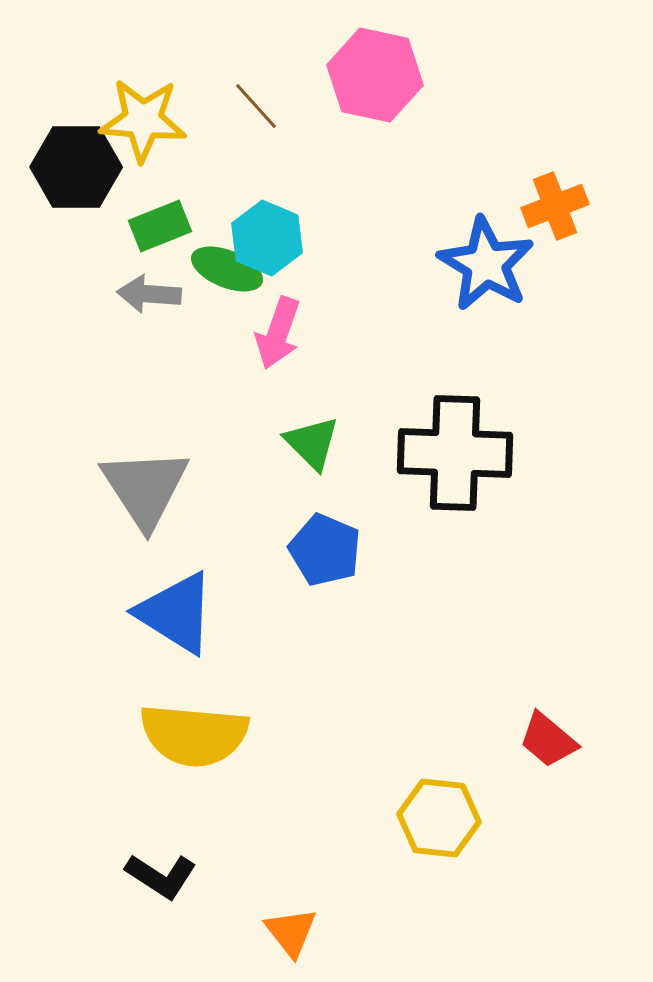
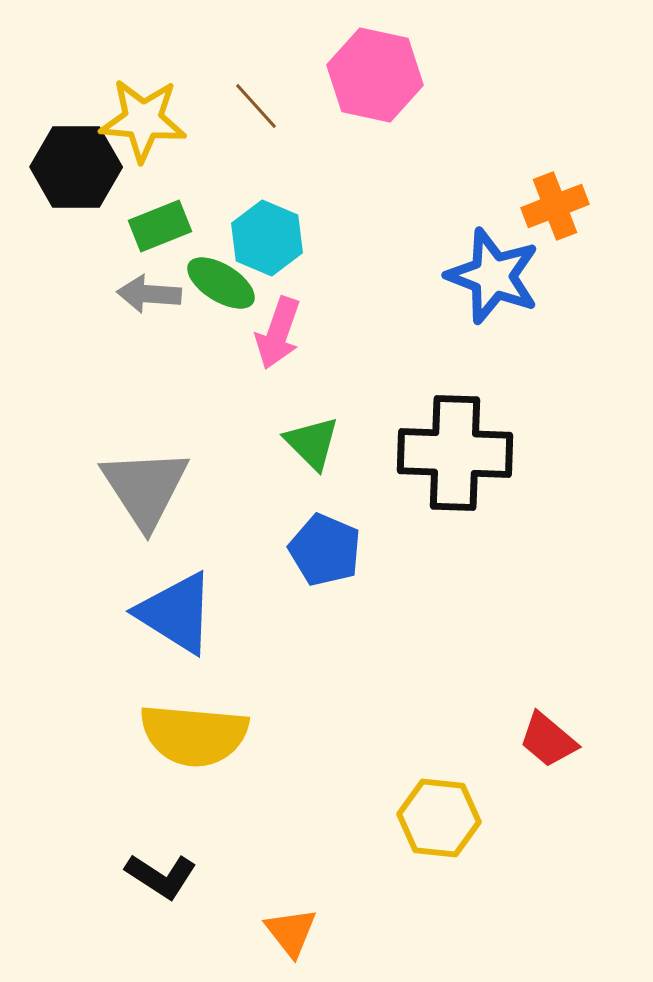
blue star: moved 7 px right, 12 px down; rotated 10 degrees counterclockwise
green ellipse: moved 6 px left, 14 px down; rotated 10 degrees clockwise
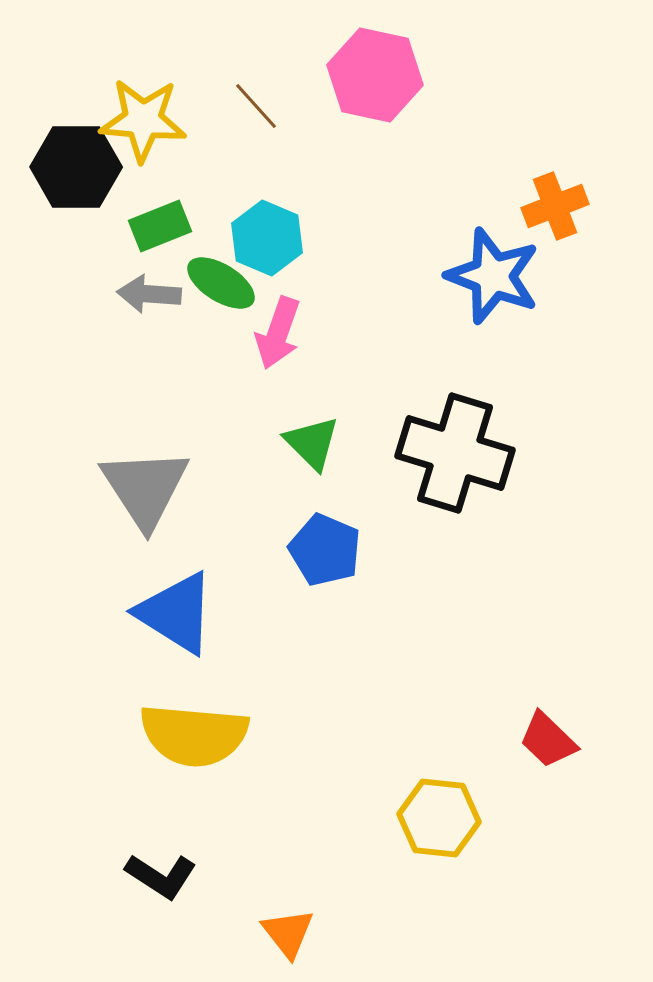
black cross: rotated 15 degrees clockwise
red trapezoid: rotated 4 degrees clockwise
orange triangle: moved 3 px left, 1 px down
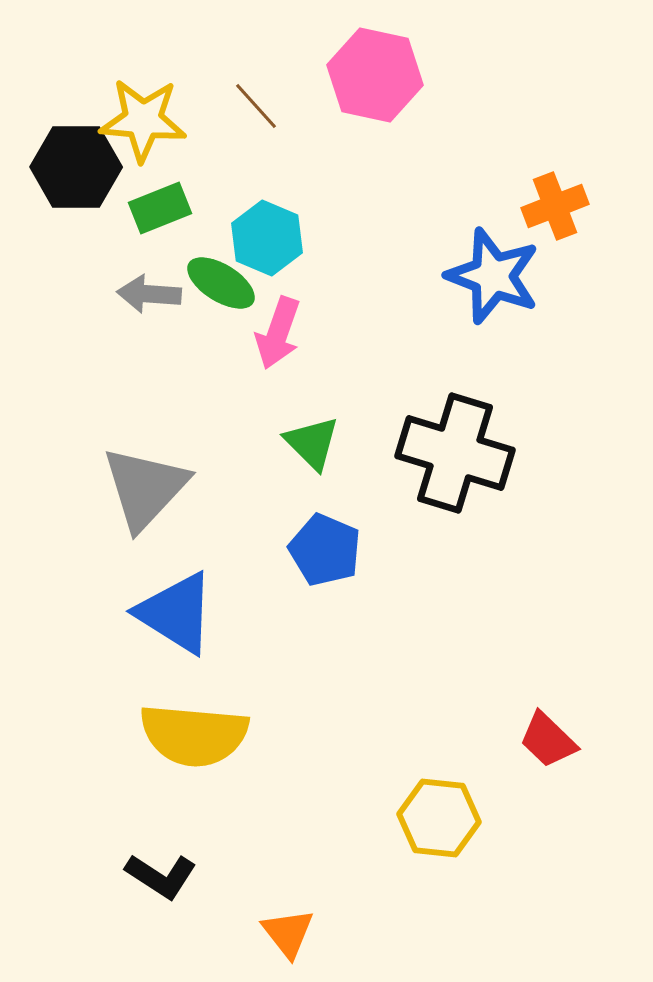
green rectangle: moved 18 px up
gray triangle: rotated 16 degrees clockwise
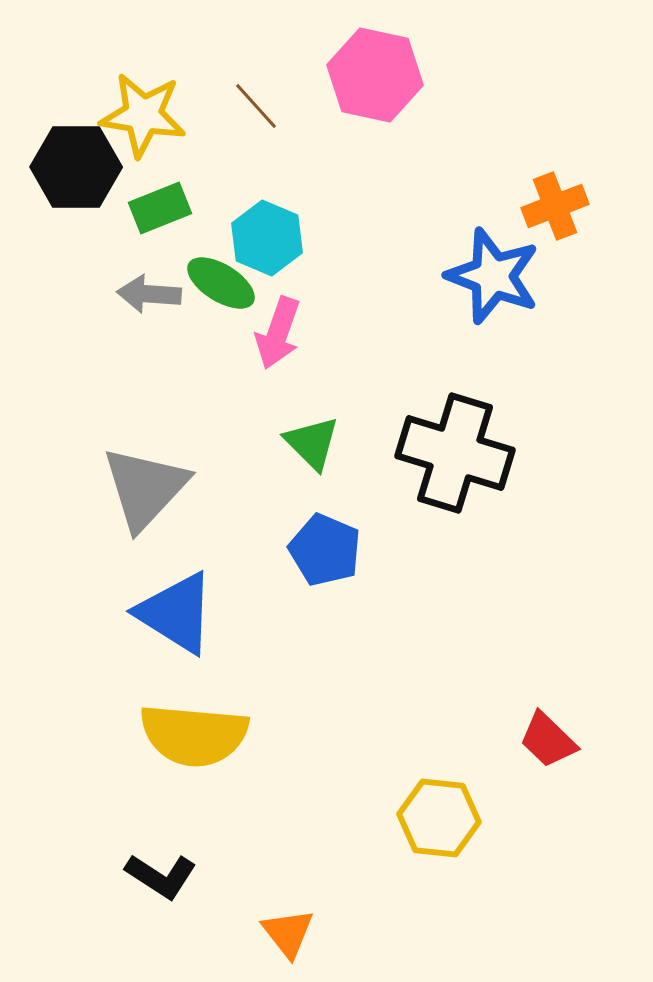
yellow star: moved 5 px up; rotated 4 degrees clockwise
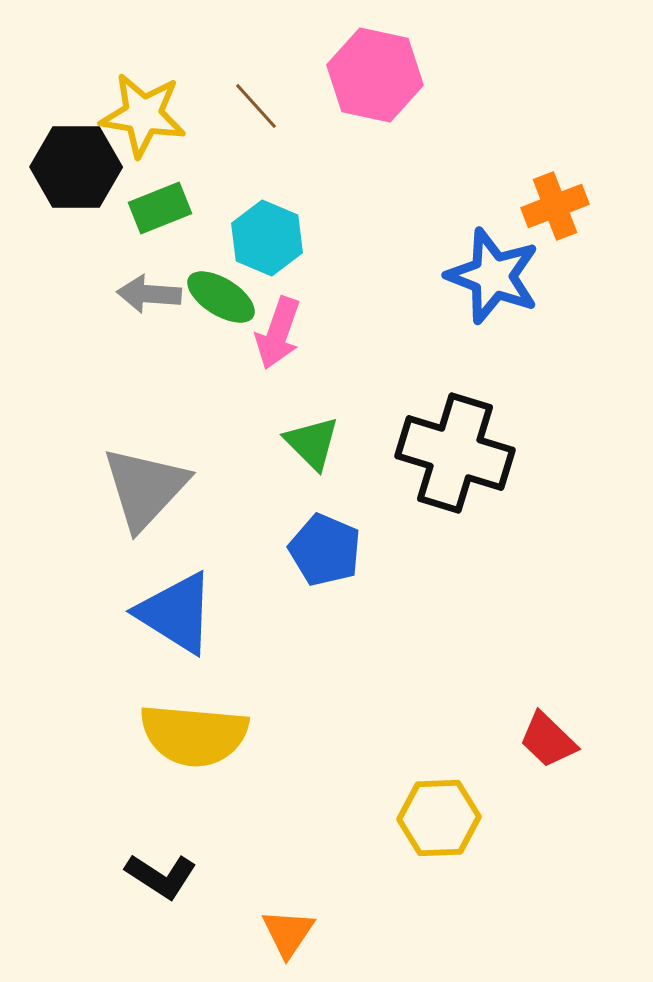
green ellipse: moved 14 px down
yellow hexagon: rotated 8 degrees counterclockwise
orange triangle: rotated 12 degrees clockwise
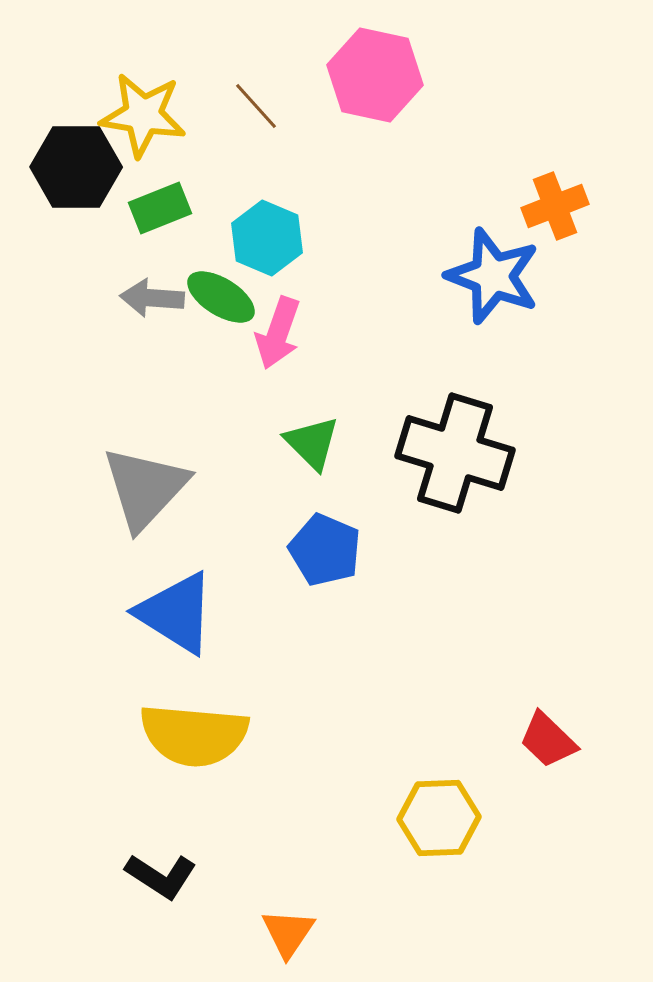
gray arrow: moved 3 px right, 4 px down
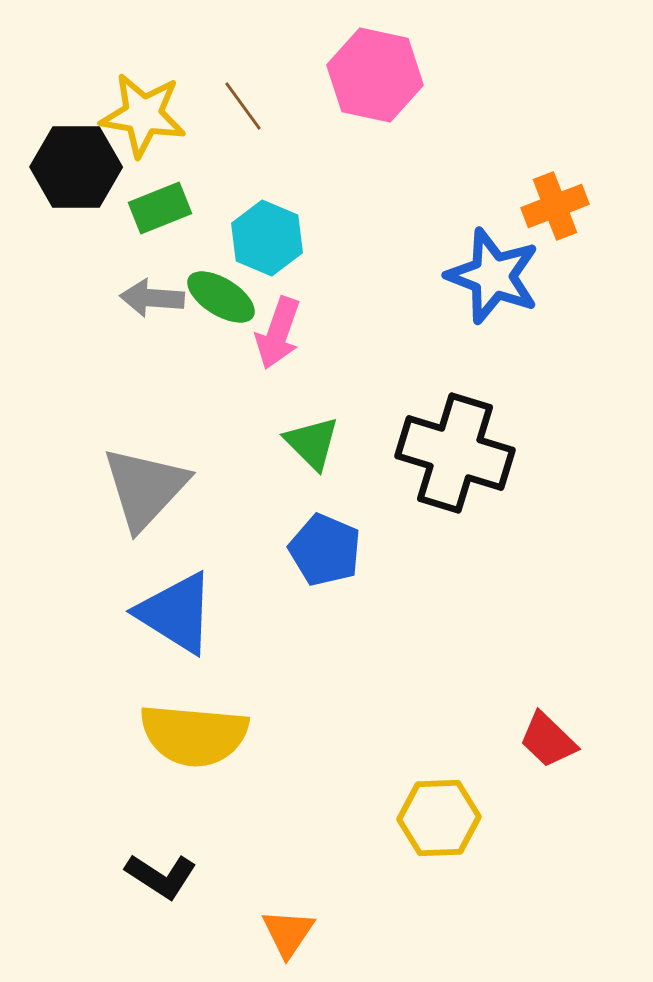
brown line: moved 13 px left; rotated 6 degrees clockwise
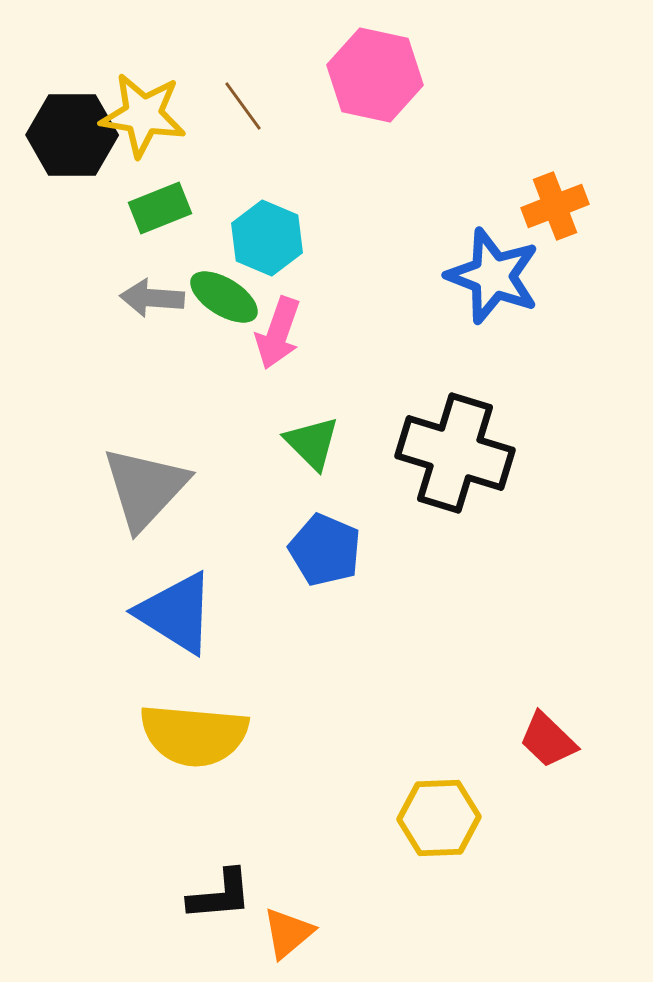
black hexagon: moved 4 px left, 32 px up
green ellipse: moved 3 px right
black L-shape: moved 59 px right, 19 px down; rotated 38 degrees counterclockwise
orange triangle: rotated 16 degrees clockwise
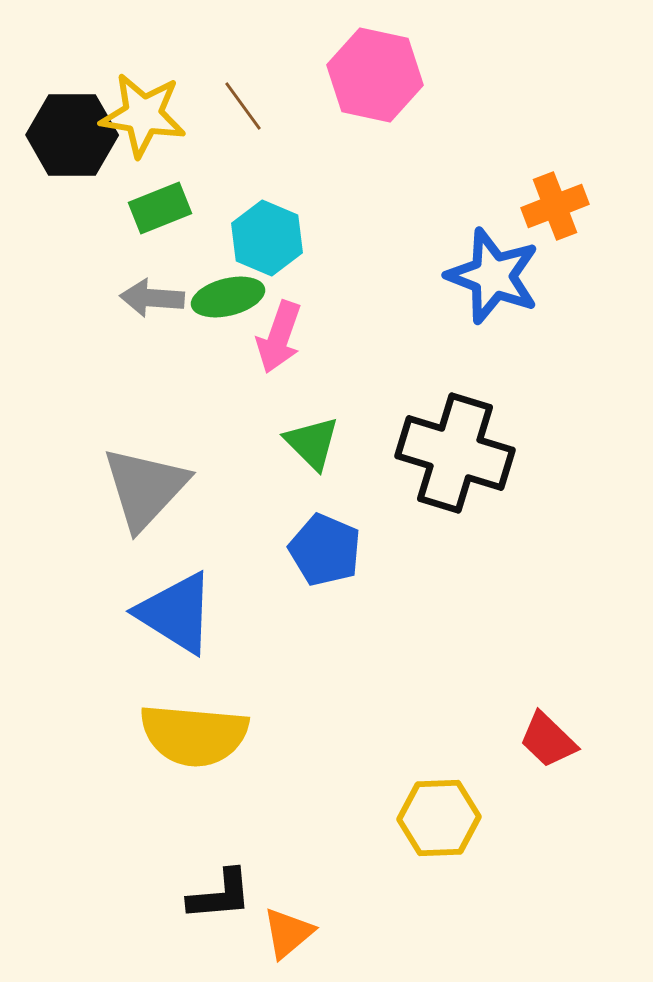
green ellipse: moved 4 px right; rotated 46 degrees counterclockwise
pink arrow: moved 1 px right, 4 px down
